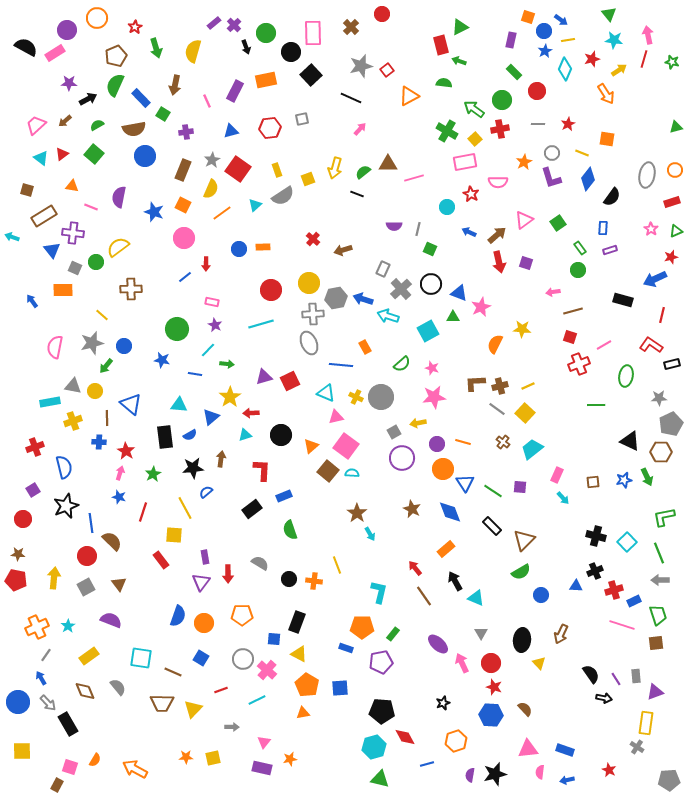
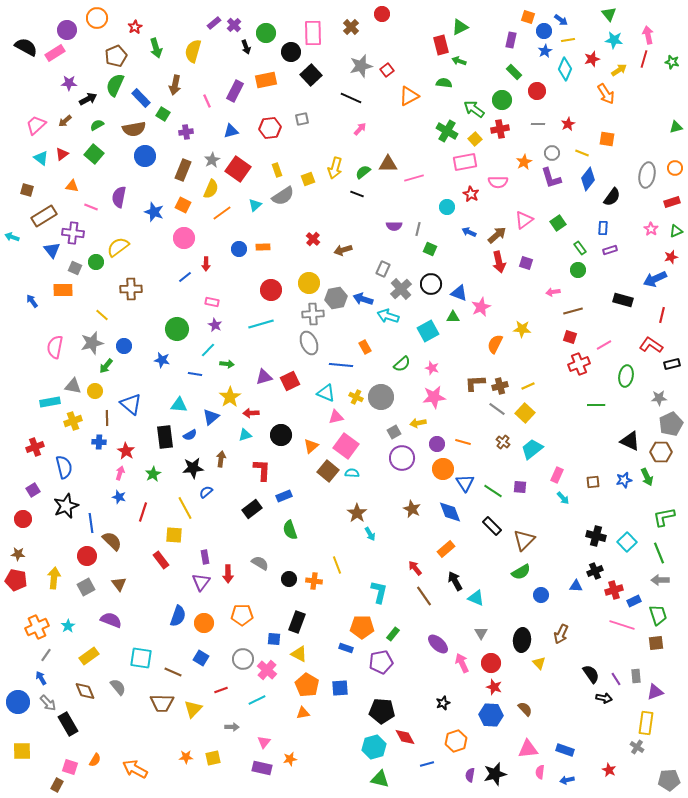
orange circle at (675, 170): moved 2 px up
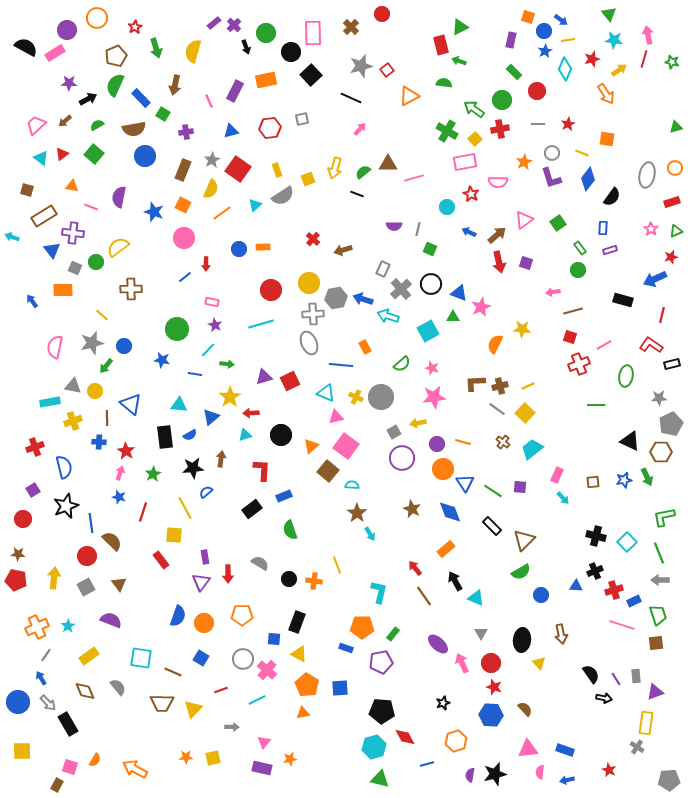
pink line at (207, 101): moved 2 px right
cyan semicircle at (352, 473): moved 12 px down
brown arrow at (561, 634): rotated 36 degrees counterclockwise
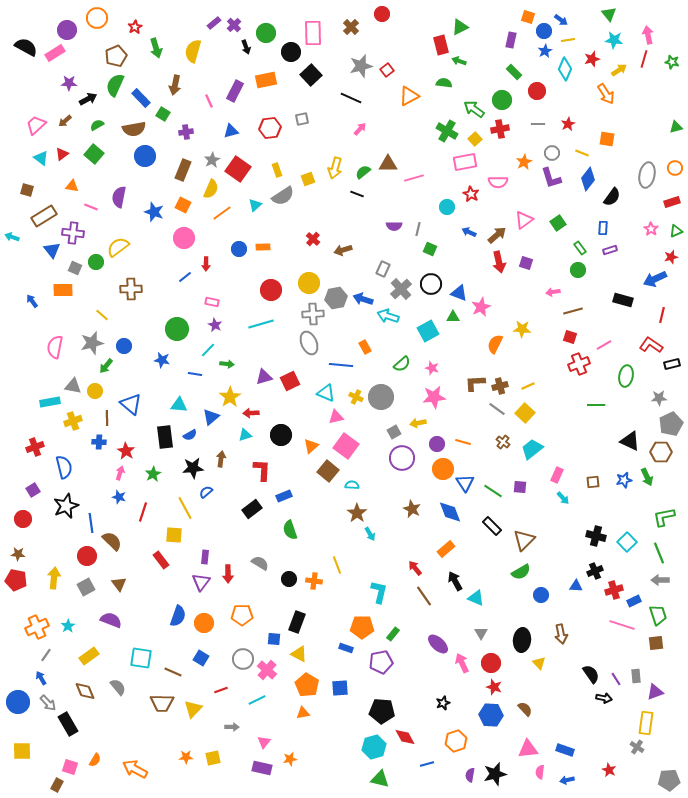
purple rectangle at (205, 557): rotated 16 degrees clockwise
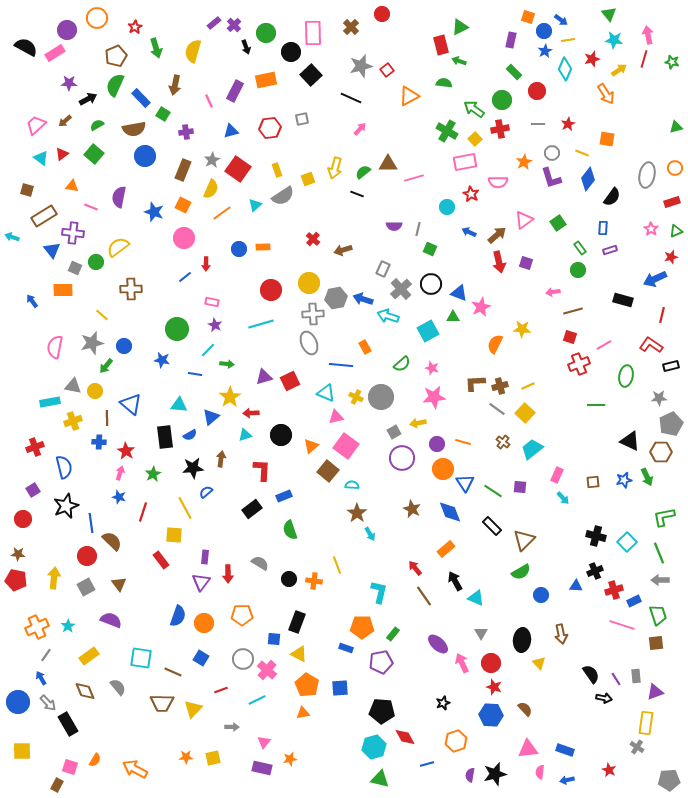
black rectangle at (672, 364): moved 1 px left, 2 px down
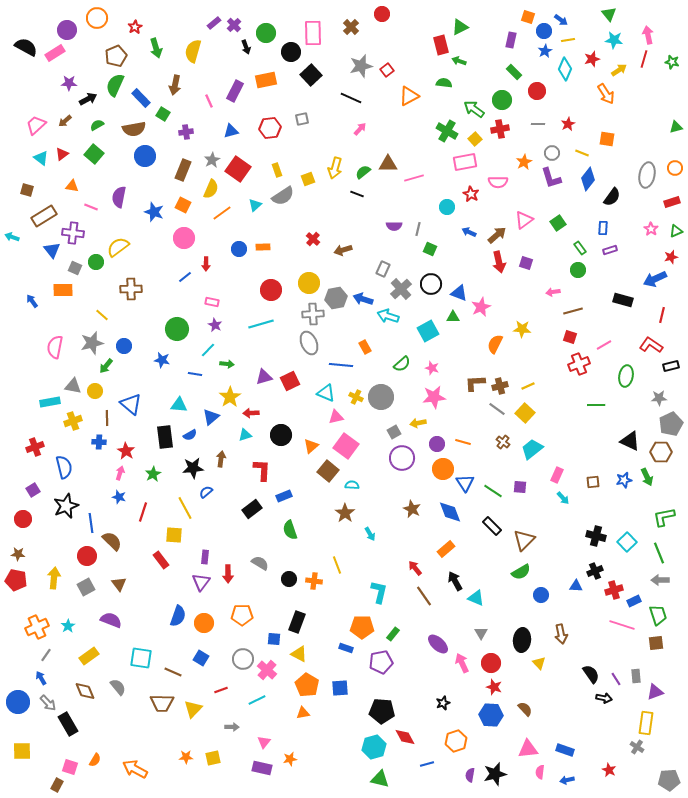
brown star at (357, 513): moved 12 px left
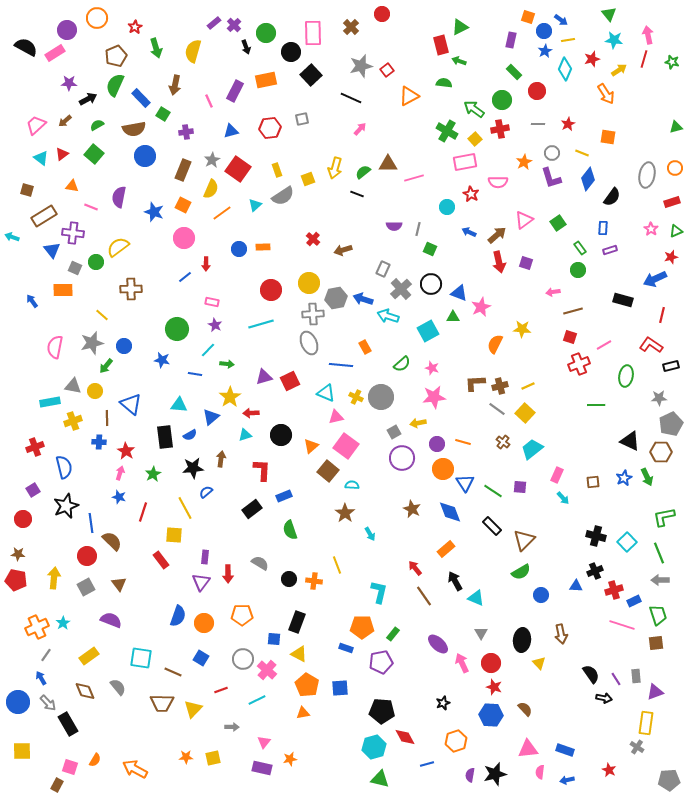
orange square at (607, 139): moved 1 px right, 2 px up
blue star at (624, 480): moved 2 px up; rotated 14 degrees counterclockwise
cyan star at (68, 626): moved 5 px left, 3 px up
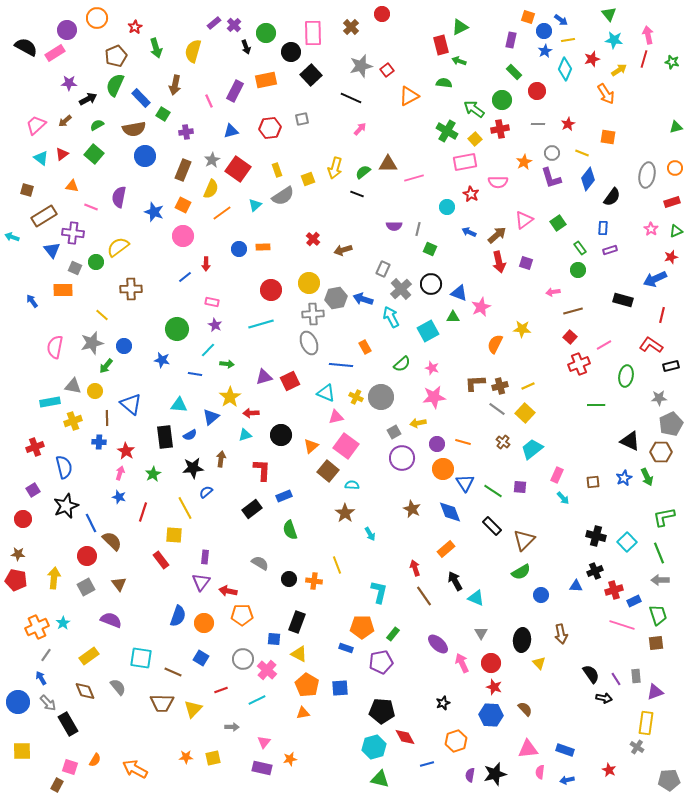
pink circle at (184, 238): moved 1 px left, 2 px up
cyan arrow at (388, 316): moved 3 px right, 1 px down; rotated 45 degrees clockwise
red square at (570, 337): rotated 24 degrees clockwise
blue line at (91, 523): rotated 18 degrees counterclockwise
red arrow at (415, 568): rotated 21 degrees clockwise
red arrow at (228, 574): moved 17 px down; rotated 102 degrees clockwise
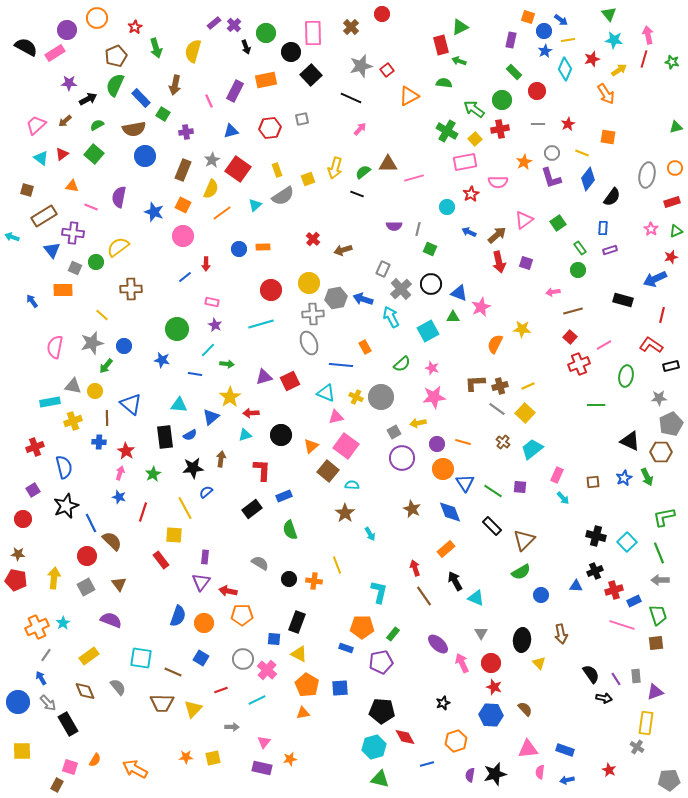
red star at (471, 194): rotated 14 degrees clockwise
